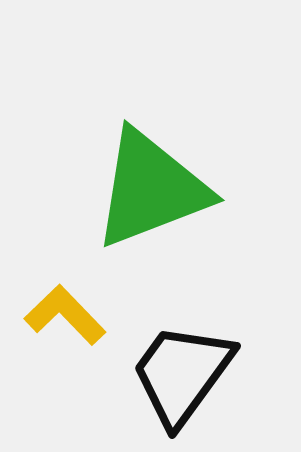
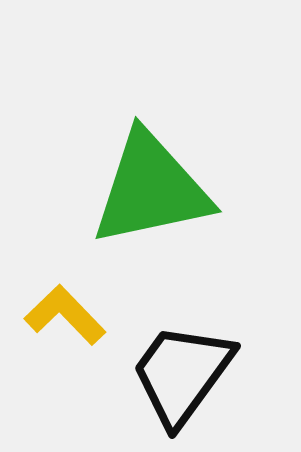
green triangle: rotated 9 degrees clockwise
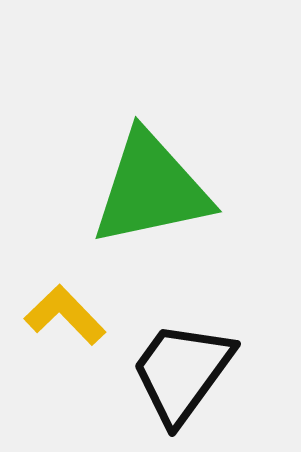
black trapezoid: moved 2 px up
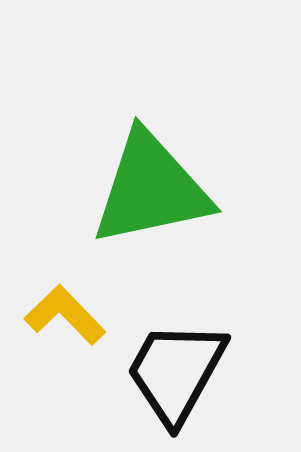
black trapezoid: moved 6 px left; rotated 7 degrees counterclockwise
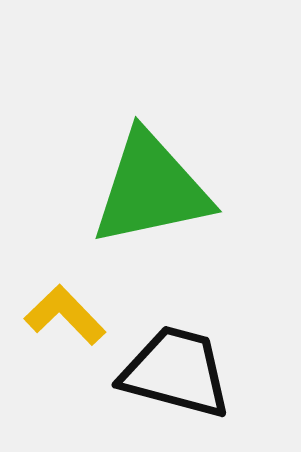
black trapezoid: rotated 76 degrees clockwise
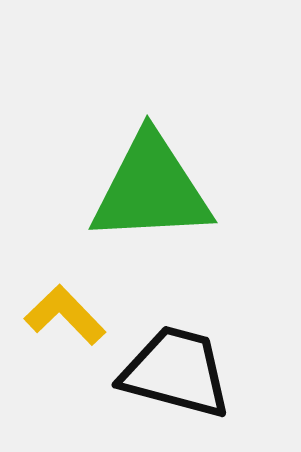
green triangle: rotated 9 degrees clockwise
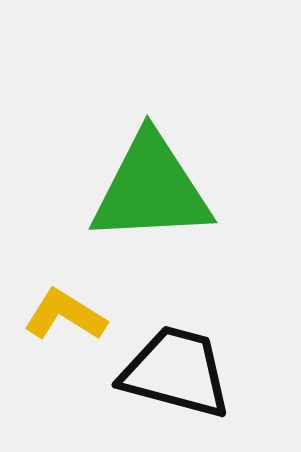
yellow L-shape: rotated 14 degrees counterclockwise
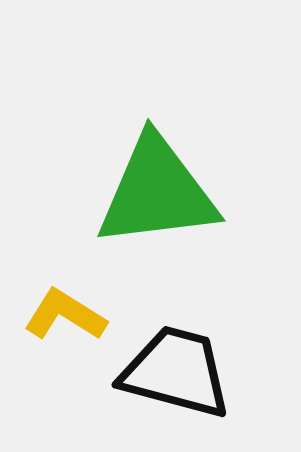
green triangle: moved 6 px right, 3 px down; rotated 4 degrees counterclockwise
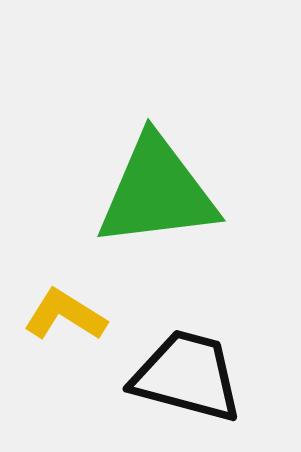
black trapezoid: moved 11 px right, 4 px down
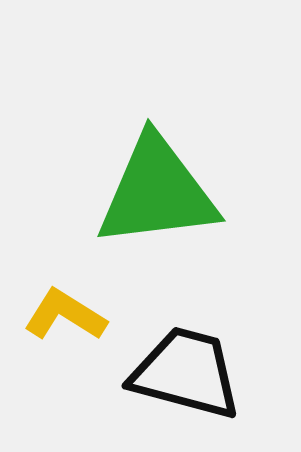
black trapezoid: moved 1 px left, 3 px up
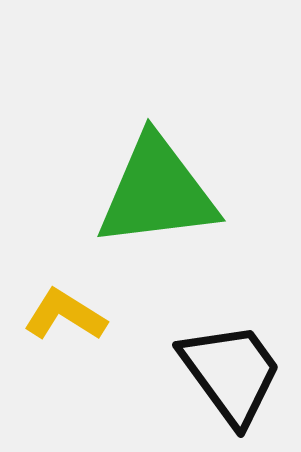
black trapezoid: moved 45 px right; rotated 39 degrees clockwise
